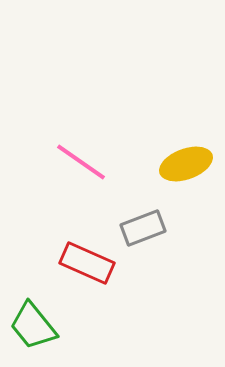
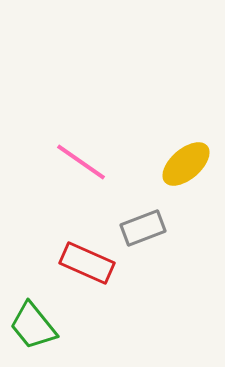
yellow ellipse: rotated 21 degrees counterclockwise
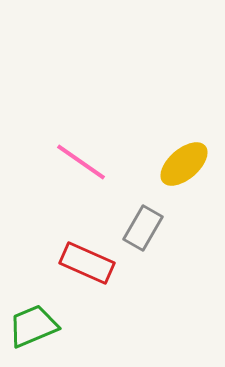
yellow ellipse: moved 2 px left
gray rectangle: rotated 39 degrees counterclockwise
green trapezoid: rotated 106 degrees clockwise
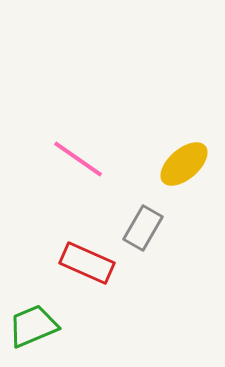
pink line: moved 3 px left, 3 px up
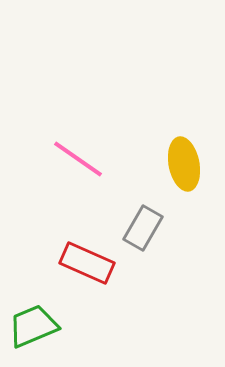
yellow ellipse: rotated 60 degrees counterclockwise
